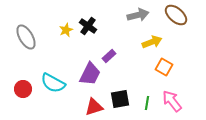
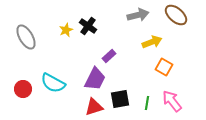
purple trapezoid: moved 5 px right, 5 px down
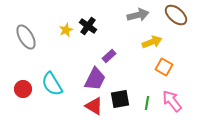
cyan semicircle: moved 1 px left, 1 px down; rotated 30 degrees clockwise
red triangle: moved 1 px up; rotated 48 degrees clockwise
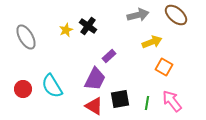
cyan semicircle: moved 2 px down
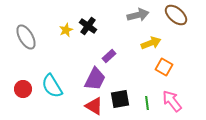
yellow arrow: moved 1 px left, 1 px down
green line: rotated 16 degrees counterclockwise
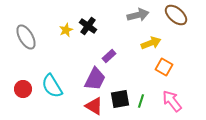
green line: moved 6 px left, 2 px up; rotated 24 degrees clockwise
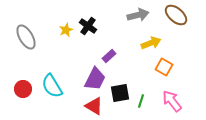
black square: moved 6 px up
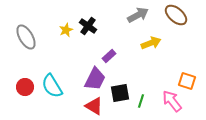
gray arrow: rotated 15 degrees counterclockwise
orange square: moved 23 px right, 14 px down; rotated 12 degrees counterclockwise
red circle: moved 2 px right, 2 px up
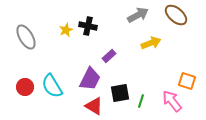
black cross: rotated 24 degrees counterclockwise
purple trapezoid: moved 5 px left
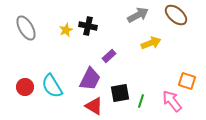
gray ellipse: moved 9 px up
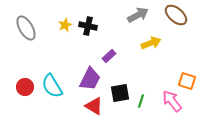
yellow star: moved 1 px left, 5 px up
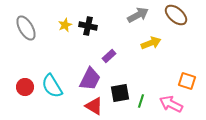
pink arrow: moved 1 px left, 3 px down; rotated 25 degrees counterclockwise
